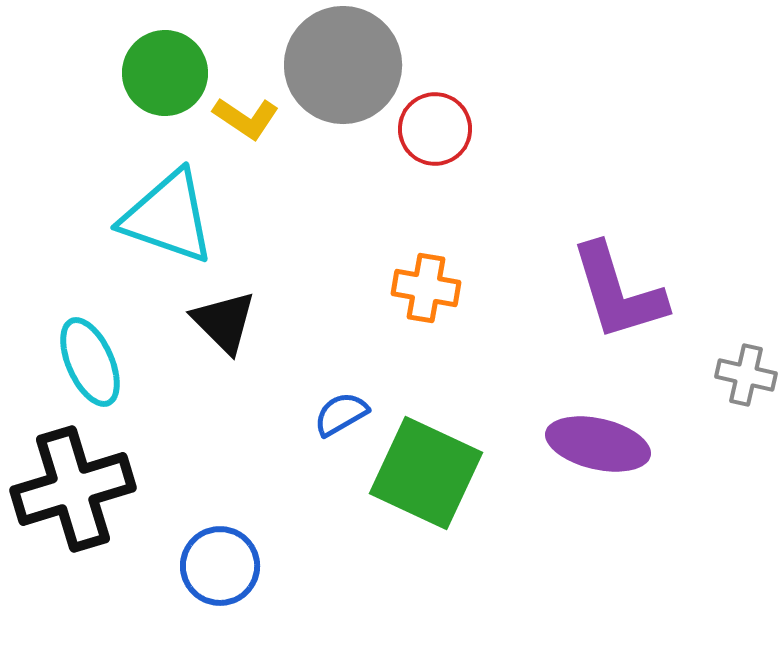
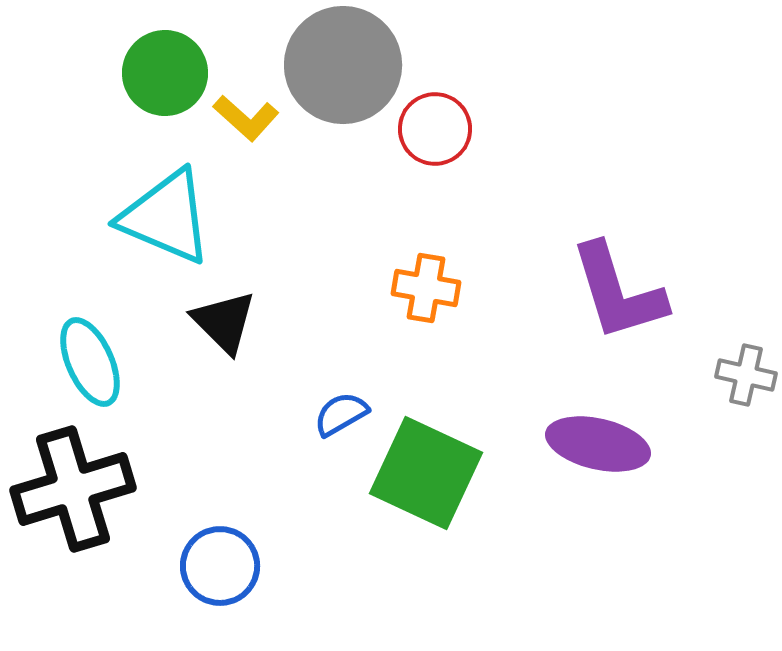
yellow L-shape: rotated 8 degrees clockwise
cyan triangle: moved 2 px left; rotated 4 degrees clockwise
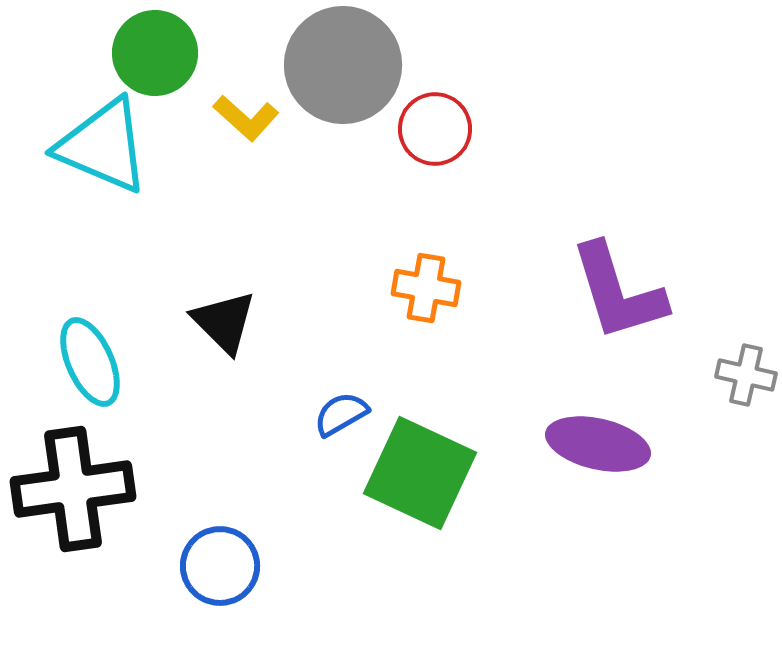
green circle: moved 10 px left, 20 px up
cyan triangle: moved 63 px left, 71 px up
green square: moved 6 px left
black cross: rotated 9 degrees clockwise
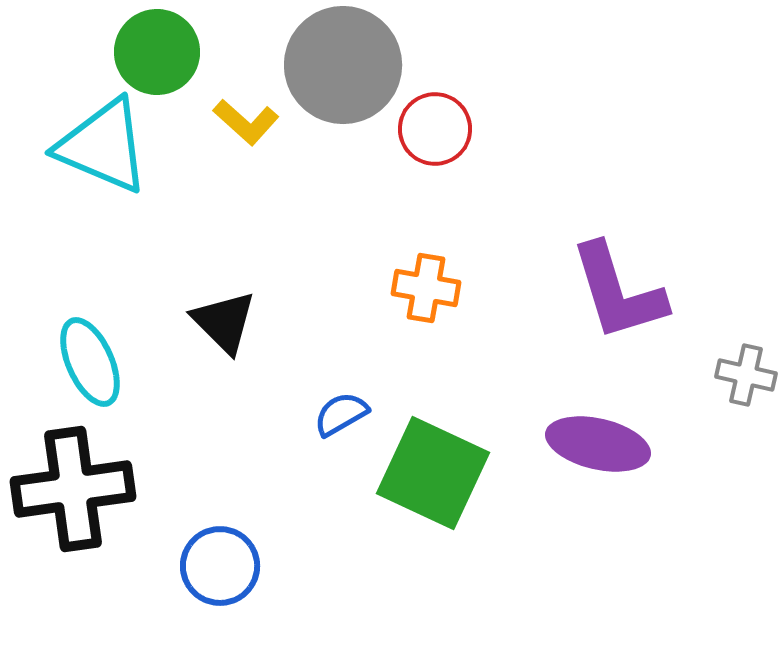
green circle: moved 2 px right, 1 px up
yellow L-shape: moved 4 px down
green square: moved 13 px right
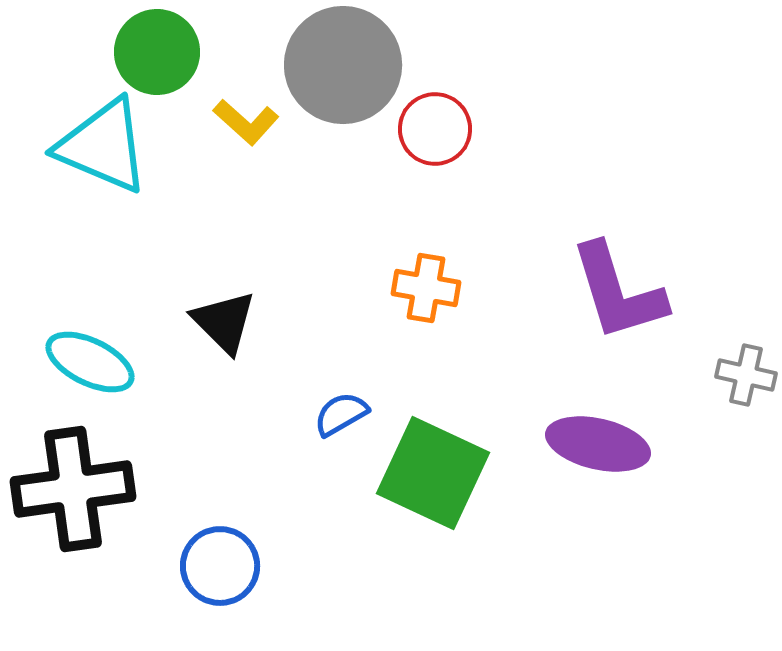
cyan ellipse: rotated 40 degrees counterclockwise
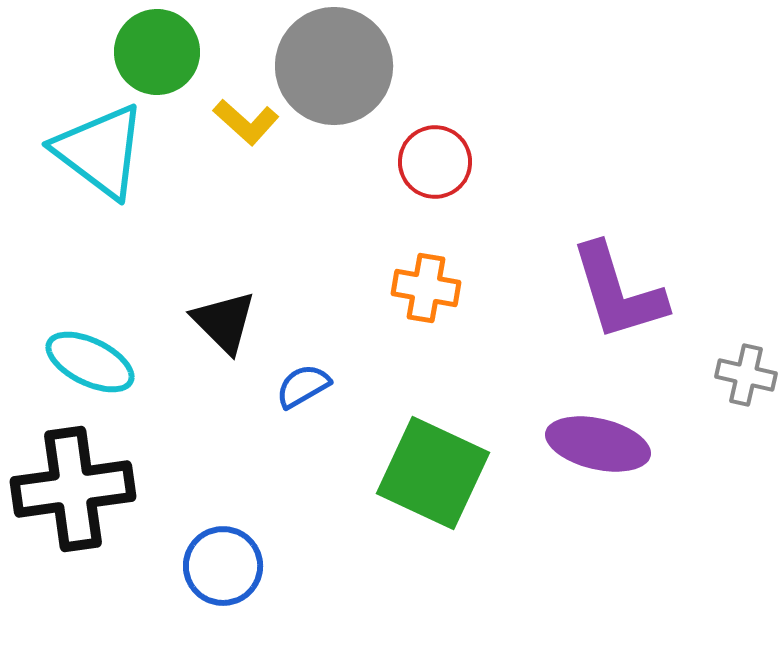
gray circle: moved 9 px left, 1 px down
red circle: moved 33 px down
cyan triangle: moved 3 px left, 5 px down; rotated 14 degrees clockwise
blue semicircle: moved 38 px left, 28 px up
blue circle: moved 3 px right
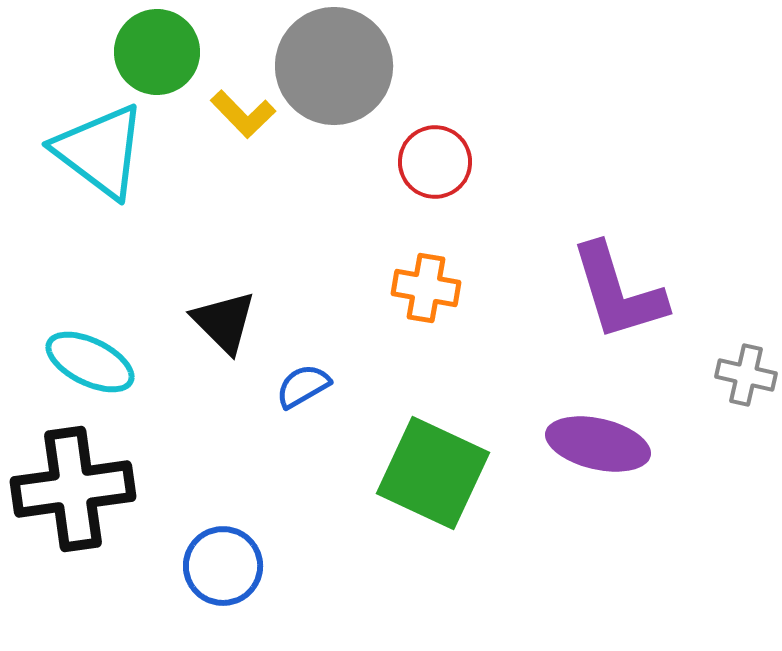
yellow L-shape: moved 3 px left, 8 px up; rotated 4 degrees clockwise
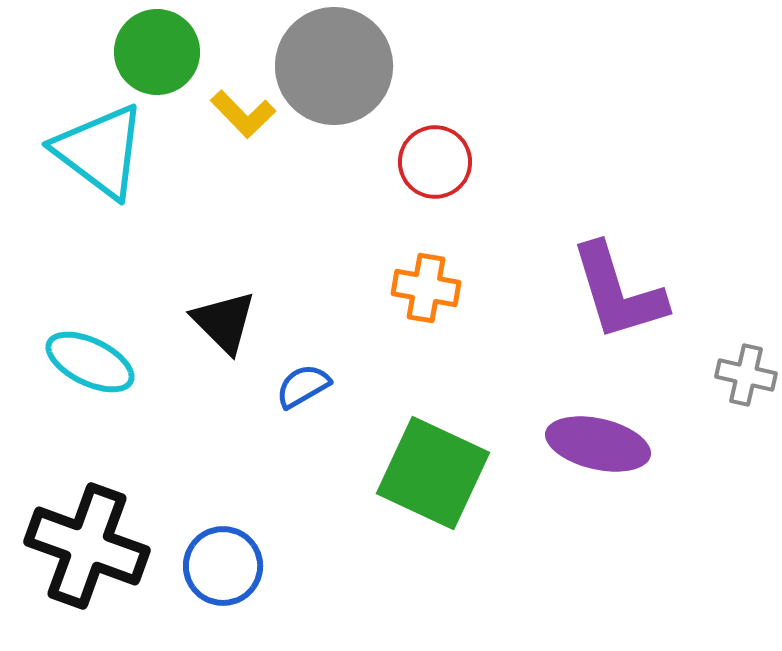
black cross: moved 14 px right, 57 px down; rotated 28 degrees clockwise
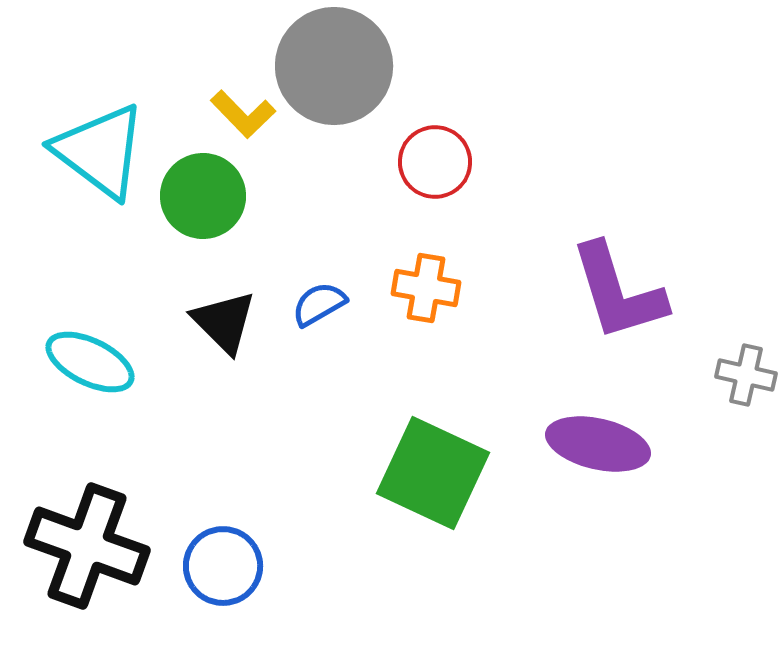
green circle: moved 46 px right, 144 px down
blue semicircle: moved 16 px right, 82 px up
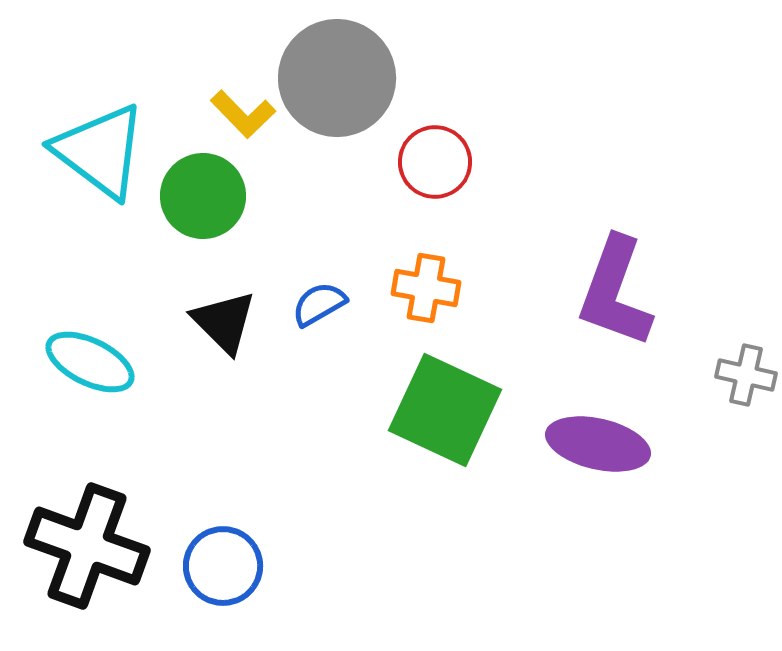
gray circle: moved 3 px right, 12 px down
purple L-shape: moved 3 px left; rotated 37 degrees clockwise
green square: moved 12 px right, 63 px up
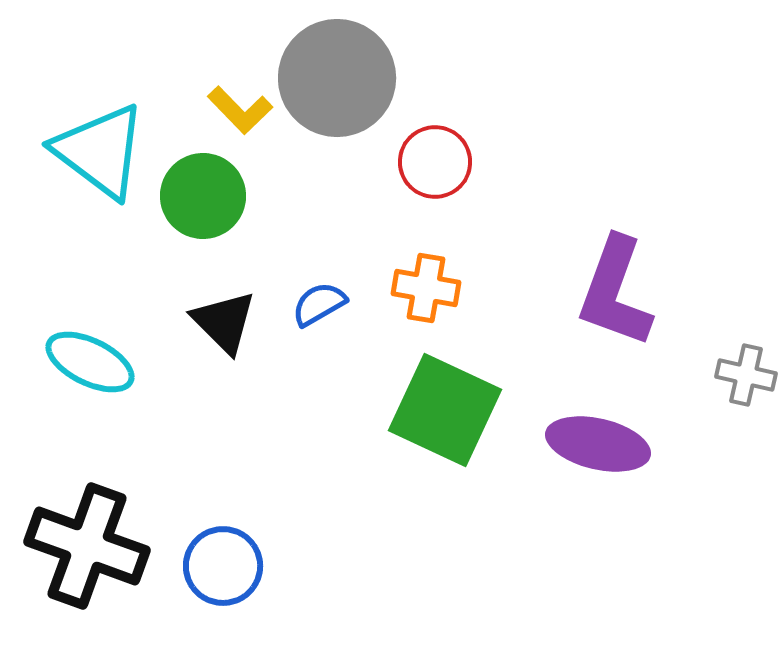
yellow L-shape: moved 3 px left, 4 px up
